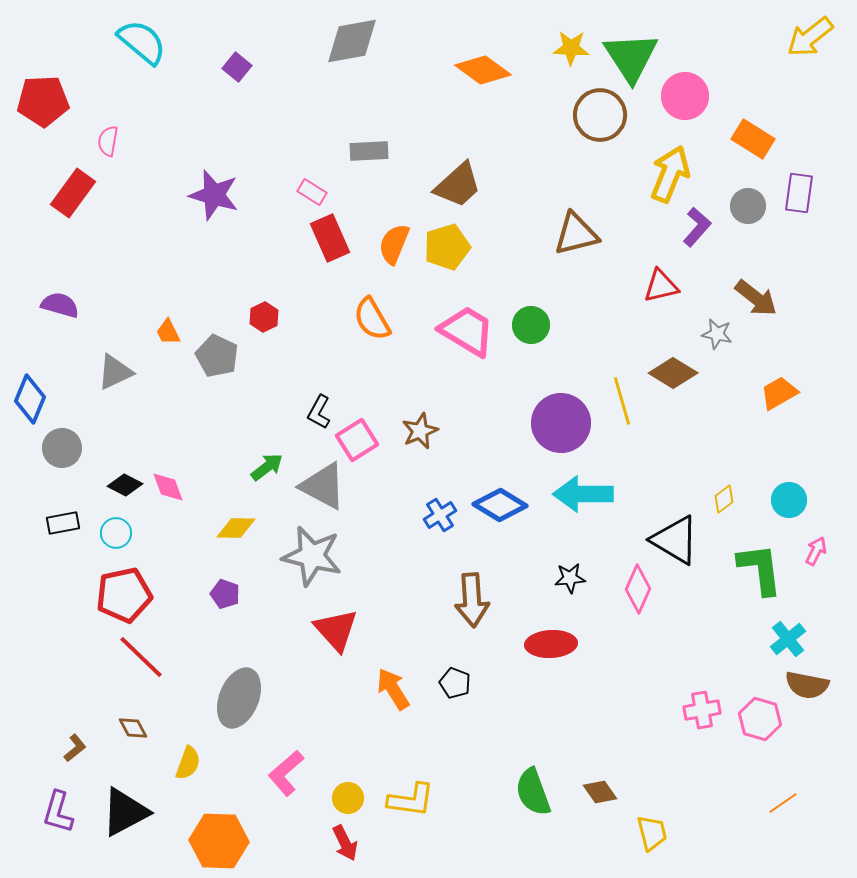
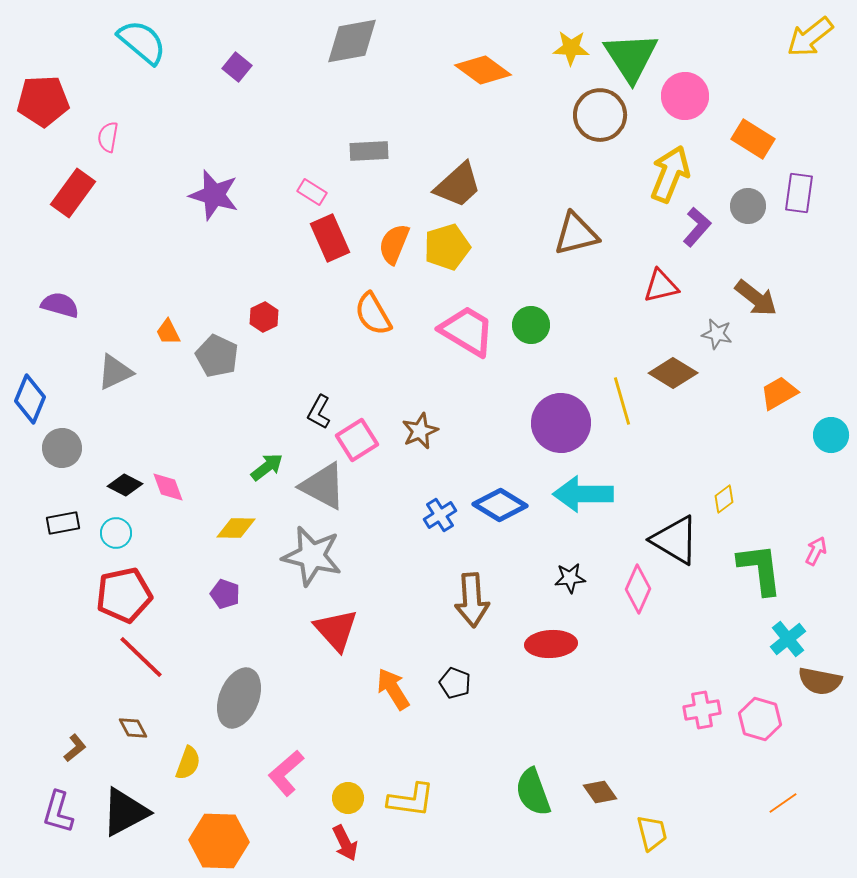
pink semicircle at (108, 141): moved 4 px up
orange semicircle at (372, 319): moved 1 px right, 5 px up
cyan circle at (789, 500): moved 42 px right, 65 px up
brown semicircle at (807, 685): moved 13 px right, 4 px up
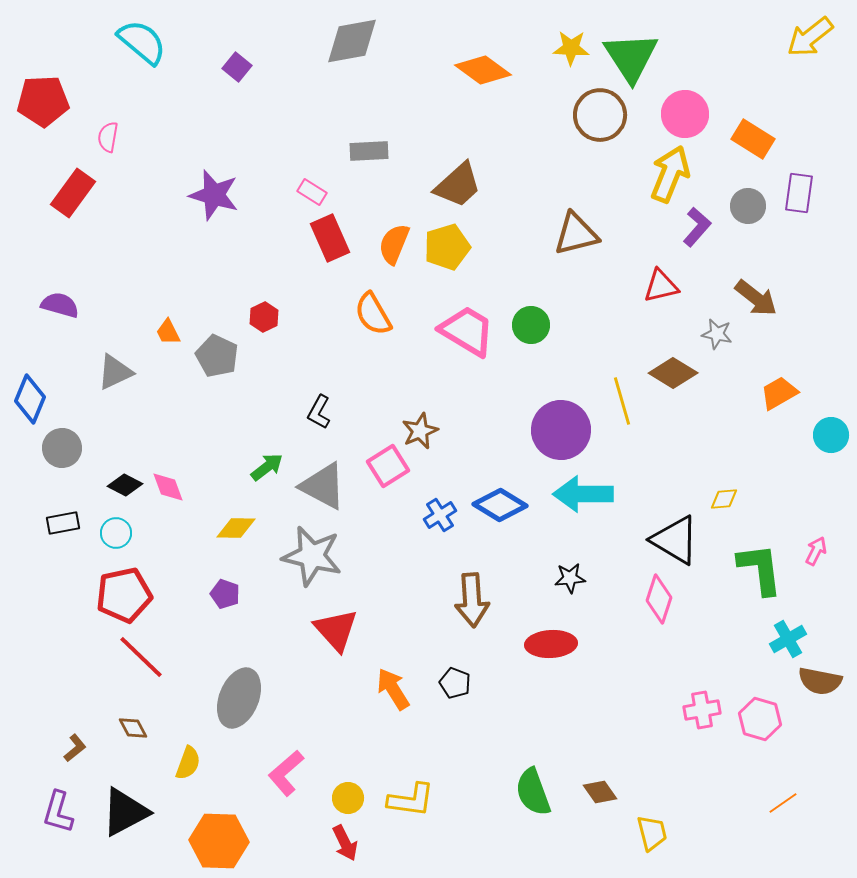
pink circle at (685, 96): moved 18 px down
purple circle at (561, 423): moved 7 px down
pink square at (357, 440): moved 31 px right, 26 px down
yellow diamond at (724, 499): rotated 32 degrees clockwise
pink diamond at (638, 589): moved 21 px right, 10 px down; rotated 6 degrees counterclockwise
cyan cross at (788, 639): rotated 9 degrees clockwise
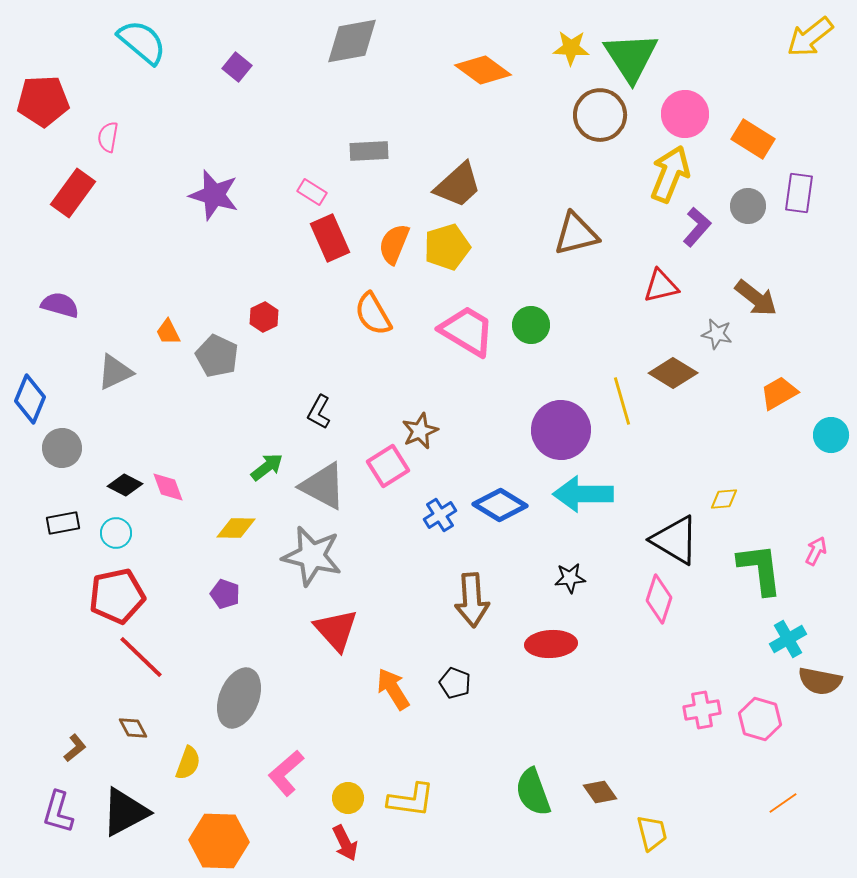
red pentagon at (124, 595): moved 7 px left, 1 px down
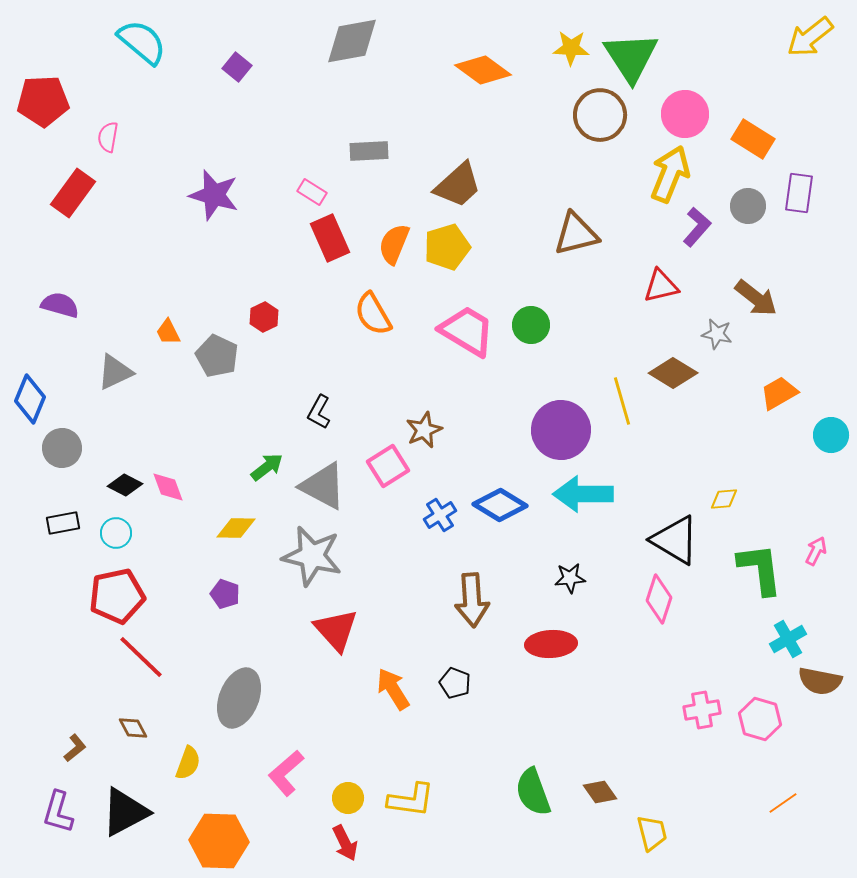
brown star at (420, 431): moved 4 px right, 1 px up
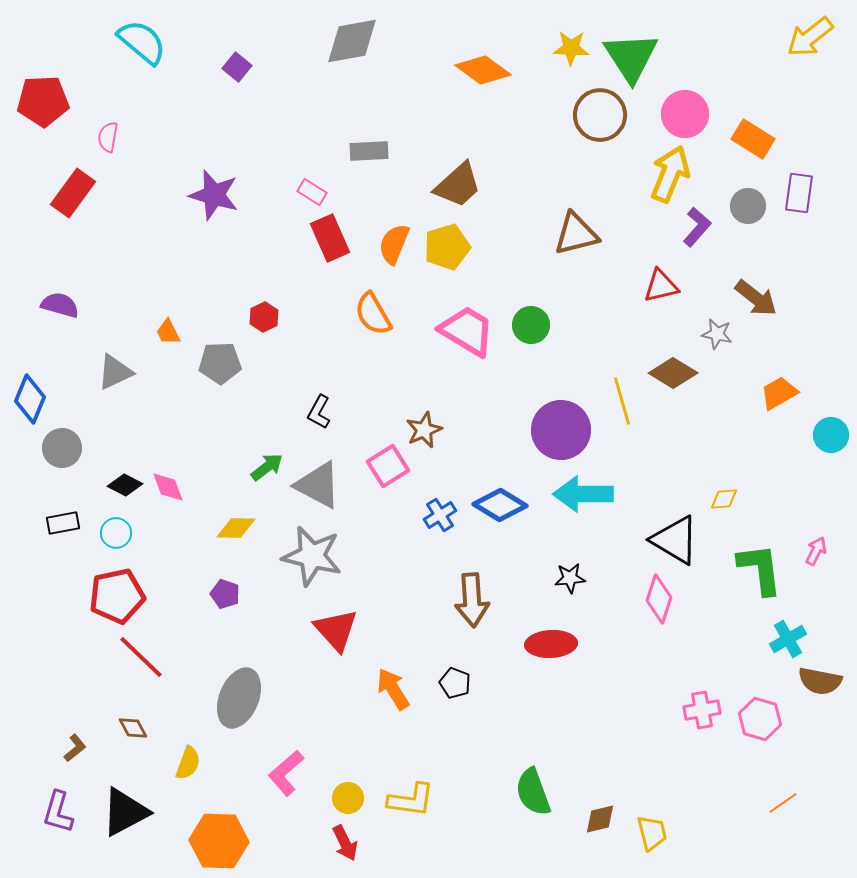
gray pentagon at (217, 356): moved 3 px right, 7 px down; rotated 27 degrees counterclockwise
gray triangle at (323, 486): moved 5 px left, 1 px up
brown diamond at (600, 792): moved 27 px down; rotated 68 degrees counterclockwise
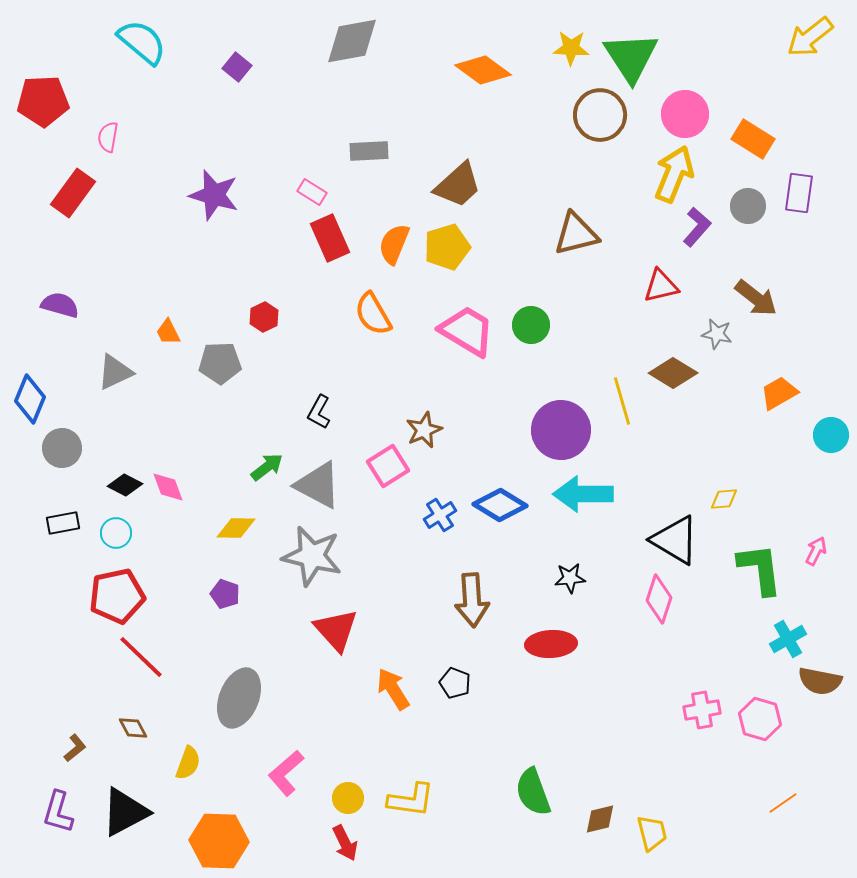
yellow arrow at (670, 174): moved 4 px right
